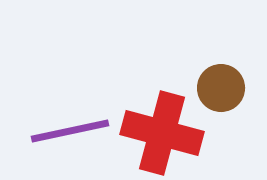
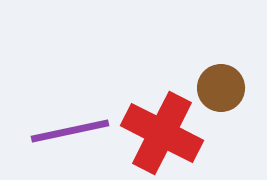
red cross: rotated 12 degrees clockwise
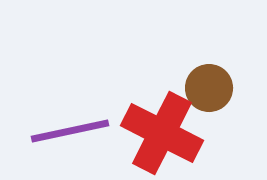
brown circle: moved 12 px left
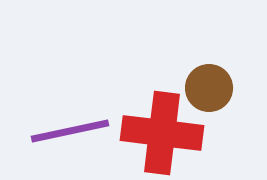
red cross: rotated 20 degrees counterclockwise
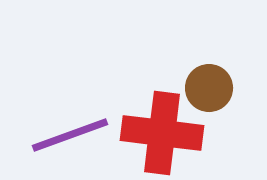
purple line: moved 4 px down; rotated 8 degrees counterclockwise
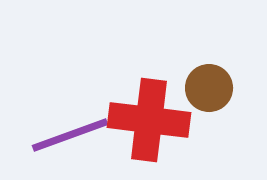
red cross: moved 13 px left, 13 px up
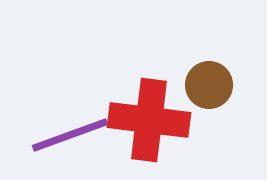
brown circle: moved 3 px up
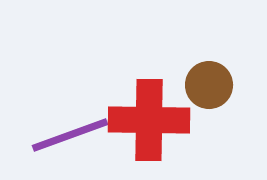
red cross: rotated 6 degrees counterclockwise
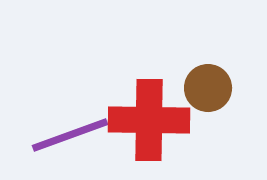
brown circle: moved 1 px left, 3 px down
